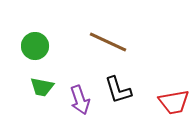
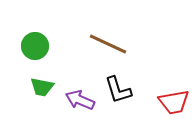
brown line: moved 2 px down
purple arrow: rotated 132 degrees clockwise
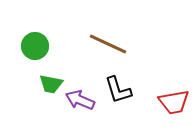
green trapezoid: moved 9 px right, 3 px up
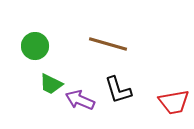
brown line: rotated 9 degrees counterclockwise
green trapezoid: rotated 15 degrees clockwise
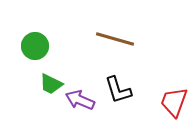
brown line: moved 7 px right, 5 px up
red trapezoid: rotated 120 degrees clockwise
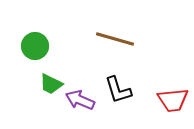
red trapezoid: moved 1 px left, 2 px up; rotated 116 degrees counterclockwise
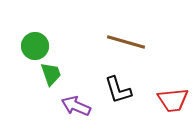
brown line: moved 11 px right, 3 px down
green trapezoid: moved 10 px up; rotated 135 degrees counterclockwise
purple arrow: moved 4 px left, 6 px down
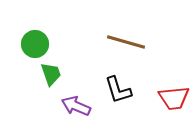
green circle: moved 2 px up
red trapezoid: moved 1 px right, 2 px up
